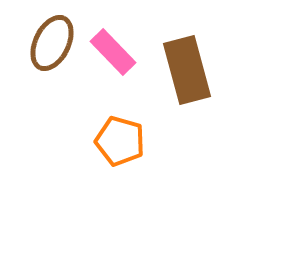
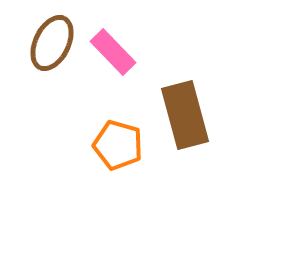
brown rectangle: moved 2 px left, 45 px down
orange pentagon: moved 2 px left, 4 px down
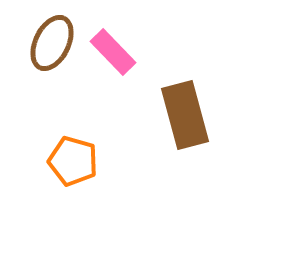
orange pentagon: moved 45 px left, 16 px down
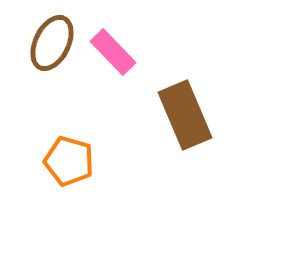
brown rectangle: rotated 8 degrees counterclockwise
orange pentagon: moved 4 px left
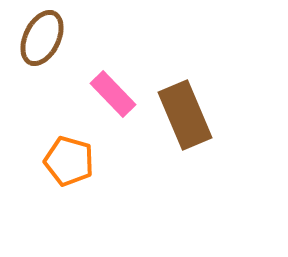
brown ellipse: moved 10 px left, 5 px up
pink rectangle: moved 42 px down
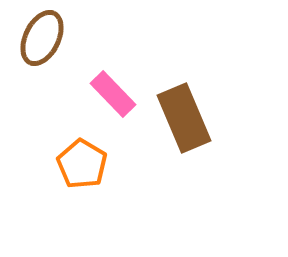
brown rectangle: moved 1 px left, 3 px down
orange pentagon: moved 13 px right, 3 px down; rotated 15 degrees clockwise
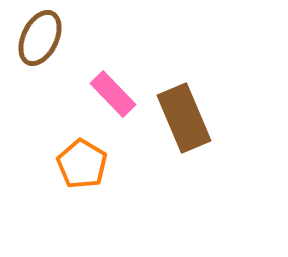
brown ellipse: moved 2 px left
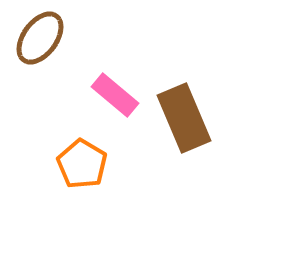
brown ellipse: rotated 10 degrees clockwise
pink rectangle: moved 2 px right, 1 px down; rotated 6 degrees counterclockwise
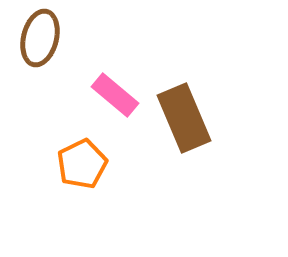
brown ellipse: rotated 22 degrees counterclockwise
orange pentagon: rotated 15 degrees clockwise
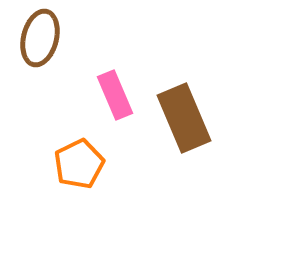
pink rectangle: rotated 27 degrees clockwise
orange pentagon: moved 3 px left
